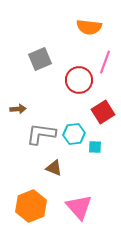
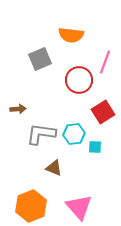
orange semicircle: moved 18 px left, 8 px down
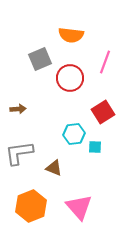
red circle: moved 9 px left, 2 px up
gray L-shape: moved 22 px left, 19 px down; rotated 16 degrees counterclockwise
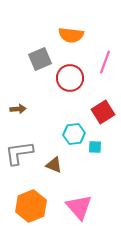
brown triangle: moved 3 px up
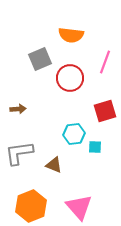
red square: moved 2 px right, 1 px up; rotated 15 degrees clockwise
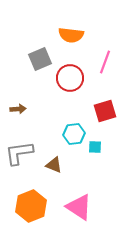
pink triangle: rotated 16 degrees counterclockwise
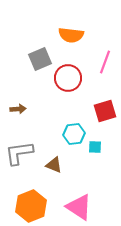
red circle: moved 2 px left
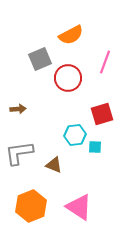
orange semicircle: rotated 35 degrees counterclockwise
red square: moved 3 px left, 3 px down
cyan hexagon: moved 1 px right, 1 px down
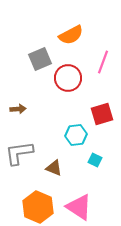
pink line: moved 2 px left
cyan hexagon: moved 1 px right
cyan square: moved 13 px down; rotated 24 degrees clockwise
brown triangle: moved 3 px down
orange hexagon: moved 7 px right, 1 px down; rotated 16 degrees counterclockwise
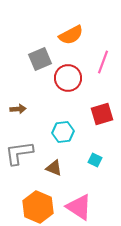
cyan hexagon: moved 13 px left, 3 px up
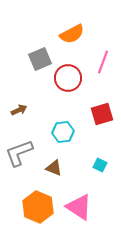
orange semicircle: moved 1 px right, 1 px up
brown arrow: moved 1 px right, 1 px down; rotated 21 degrees counterclockwise
gray L-shape: rotated 12 degrees counterclockwise
cyan square: moved 5 px right, 5 px down
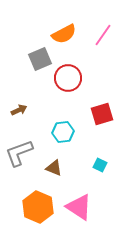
orange semicircle: moved 8 px left
pink line: moved 27 px up; rotated 15 degrees clockwise
